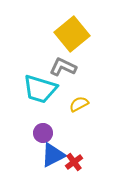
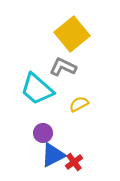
cyan trapezoid: moved 3 px left; rotated 24 degrees clockwise
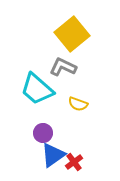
yellow semicircle: moved 1 px left; rotated 132 degrees counterclockwise
blue triangle: rotated 8 degrees counterclockwise
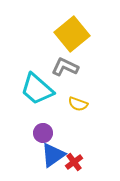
gray L-shape: moved 2 px right
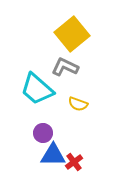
blue triangle: rotated 36 degrees clockwise
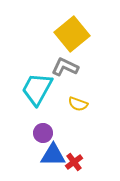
cyan trapezoid: rotated 78 degrees clockwise
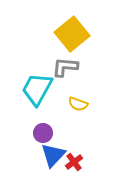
gray L-shape: rotated 20 degrees counterclockwise
blue triangle: rotated 48 degrees counterclockwise
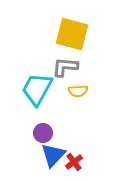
yellow square: rotated 36 degrees counterclockwise
yellow semicircle: moved 13 px up; rotated 24 degrees counterclockwise
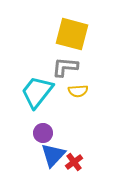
cyan trapezoid: moved 3 px down; rotated 9 degrees clockwise
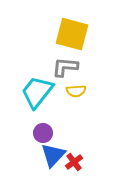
yellow semicircle: moved 2 px left
